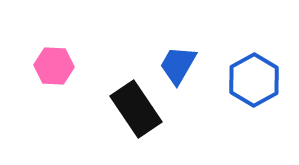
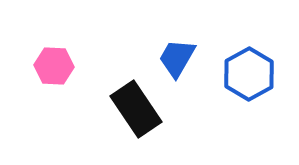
blue trapezoid: moved 1 px left, 7 px up
blue hexagon: moved 5 px left, 6 px up
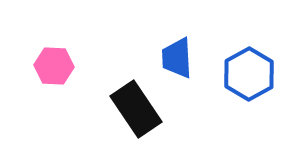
blue trapezoid: rotated 33 degrees counterclockwise
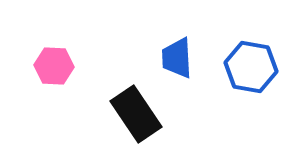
blue hexagon: moved 2 px right, 7 px up; rotated 21 degrees counterclockwise
black rectangle: moved 5 px down
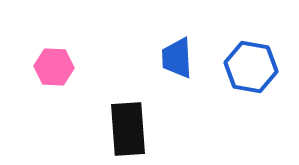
pink hexagon: moved 1 px down
black rectangle: moved 8 px left, 15 px down; rotated 30 degrees clockwise
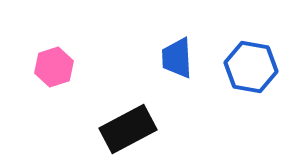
pink hexagon: rotated 21 degrees counterclockwise
black rectangle: rotated 66 degrees clockwise
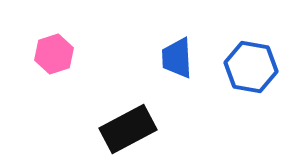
pink hexagon: moved 13 px up
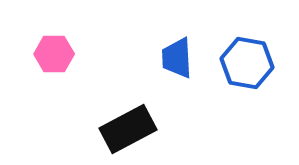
pink hexagon: rotated 18 degrees clockwise
blue hexagon: moved 4 px left, 4 px up
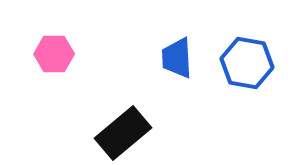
black rectangle: moved 5 px left, 4 px down; rotated 12 degrees counterclockwise
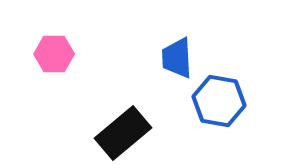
blue hexagon: moved 28 px left, 38 px down
